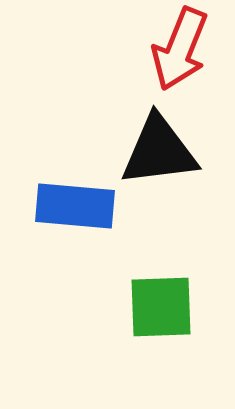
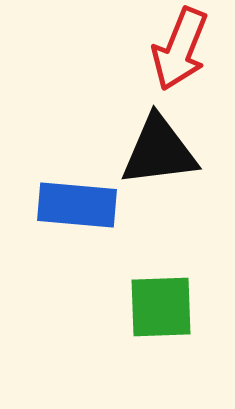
blue rectangle: moved 2 px right, 1 px up
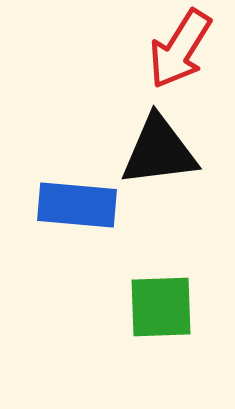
red arrow: rotated 10 degrees clockwise
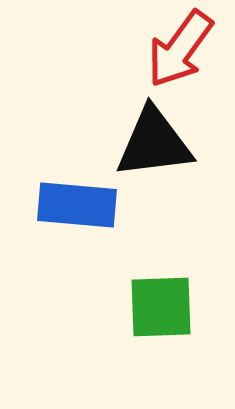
red arrow: rotated 4 degrees clockwise
black triangle: moved 5 px left, 8 px up
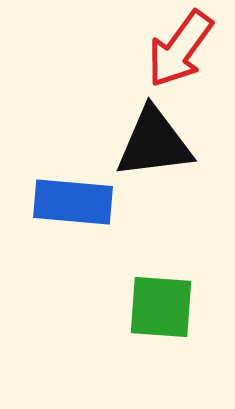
blue rectangle: moved 4 px left, 3 px up
green square: rotated 6 degrees clockwise
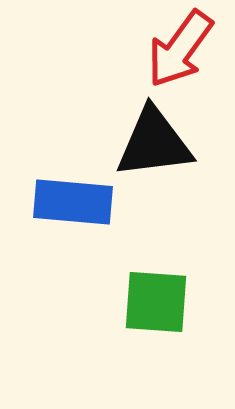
green square: moved 5 px left, 5 px up
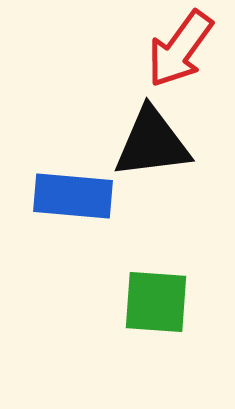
black triangle: moved 2 px left
blue rectangle: moved 6 px up
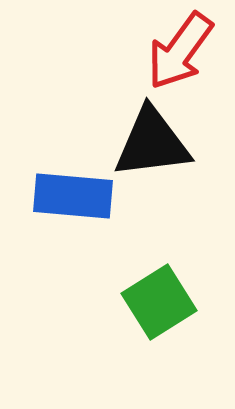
red arrow: moved 2 px down
green square: moved 3 px right; rotated 36 degrees counterclockwise
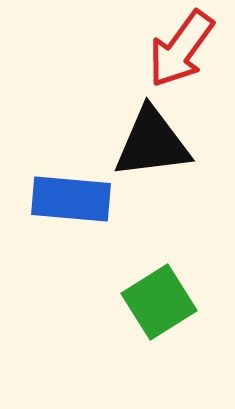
red arrow: moved 1 px right, 2 px up
blue rectangle: moved 2 px left, 3 px down
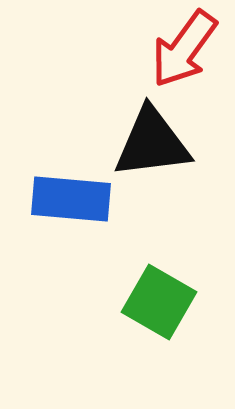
red arrow: moved 3 px right
green square: rotated 28 degrees counterclockwise
